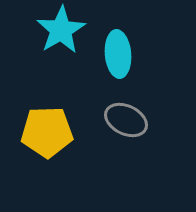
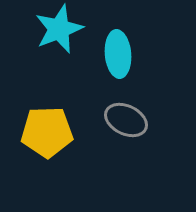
cyan star: moved 2 px left, 1 px up; rotated 9 degrees clockwise
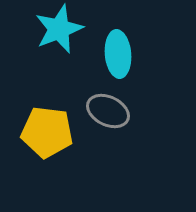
gray ellipse: moved 18 px left, 9 px up
yellow pentagon: rotated 9 degrees clockwise
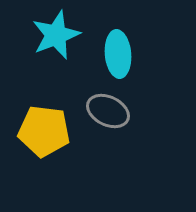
cyan star: moved 3 px left, 6 px down
yellow pentagon: moved 3 px left, 1 px up
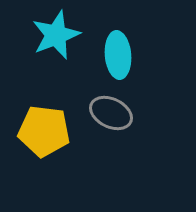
cyan ellipse: moved 1 px down
gray ellipse: moved 3 px right, 2 px down
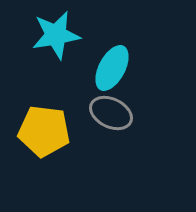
cyan star: rotated 12 degrees clockwise
cyan ellipse: moved 6 px left, 13 px down; rotated 33 degrees clockwise
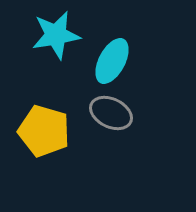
cyan ellipse: moved 7 px up
yellow pentagon: rotated 9 degrees clockwise
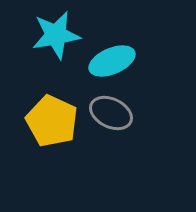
cyan ellipse: rotated 39 degrees clockwise
yellow pentagon: moved 8 px right, 10 px up; rotated 9 degrees clockwise
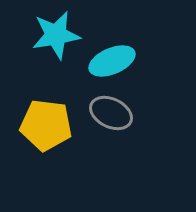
yellow pentagon: moved 6 px left, 4 px down; rotated 18 degrees counterclockwise
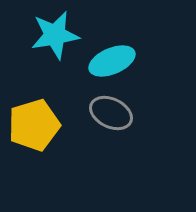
cyan star: moved 1 px left
yellow pentagon: moved 12 px left; rotated 24 degrees counterclockwise
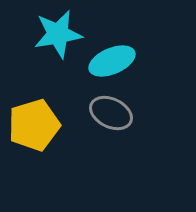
cyan star: moved 3 px right, 1 px up
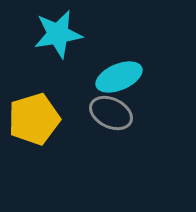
cyan ellipse: moved 7 px right, 16 px down
yellow pentagon: moved 6 px up
